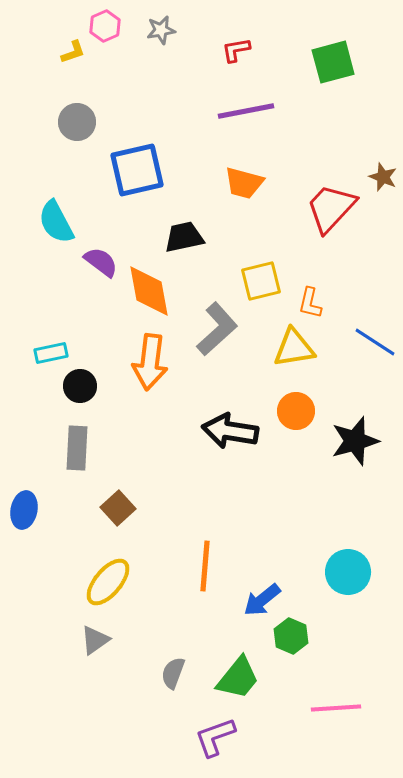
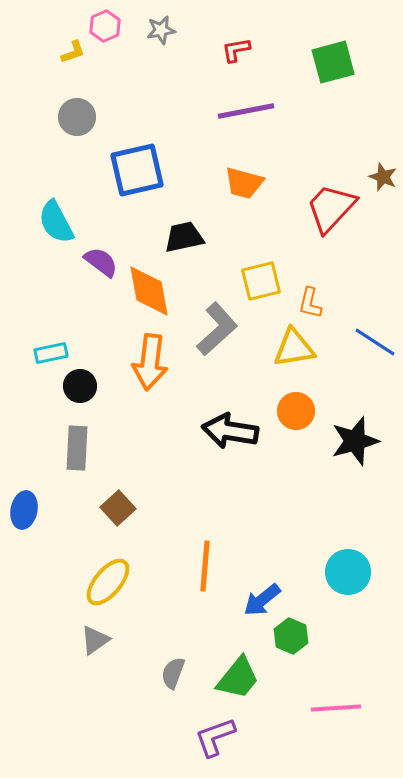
gray circle: moved 5 px up
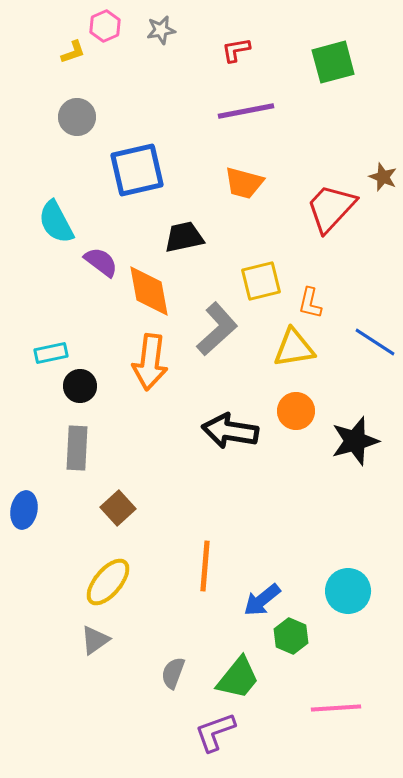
cyan circle: moved 19 px down
purple L-shape: moved 5 px up
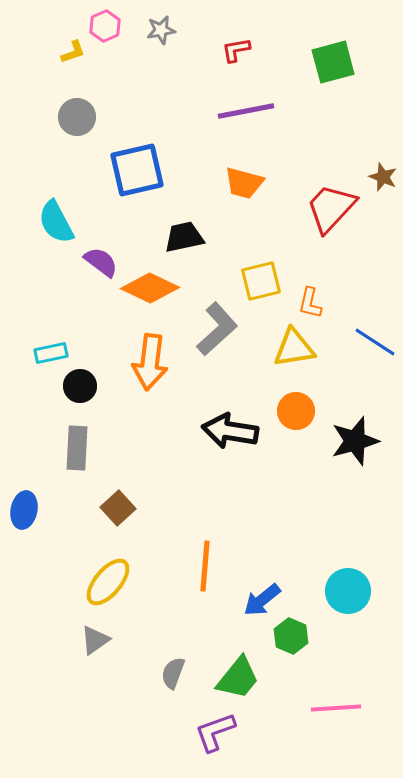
orange diamond: moved 1 px right, 3 px up; rotated 54 degrees counterclockwise
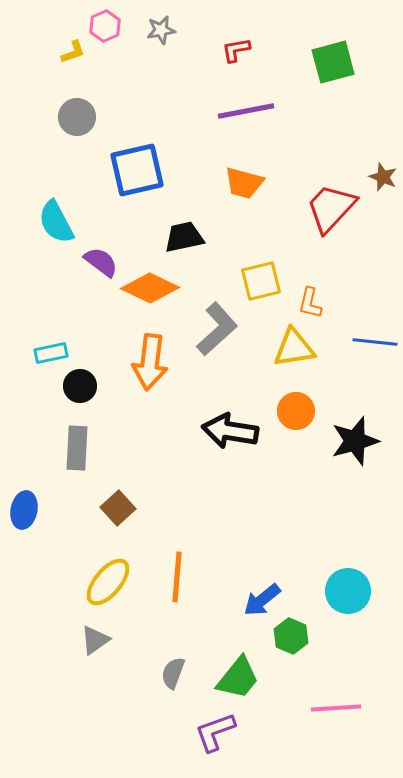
blue line: rotated 27 degrees counterclockwise
orange line: moved 28 px left, 11 px down
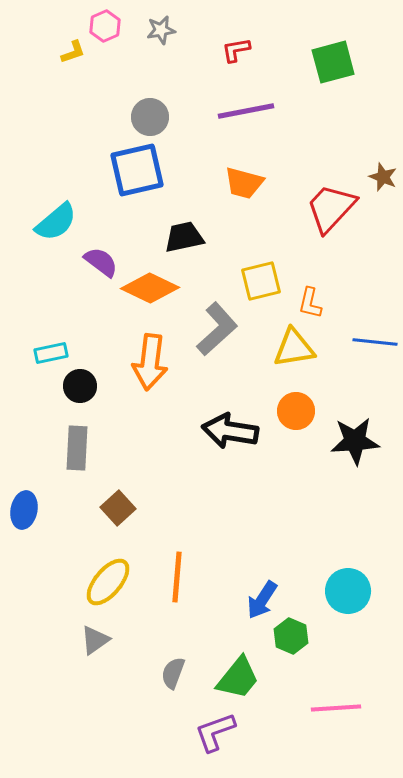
gray circle: moved 73 px right
cyan semicircle: rotated 102 degrees counterclockwise
black star: rotated 12 degrees clockwise
blue arrow: rotated 18 degrees counterclockwise
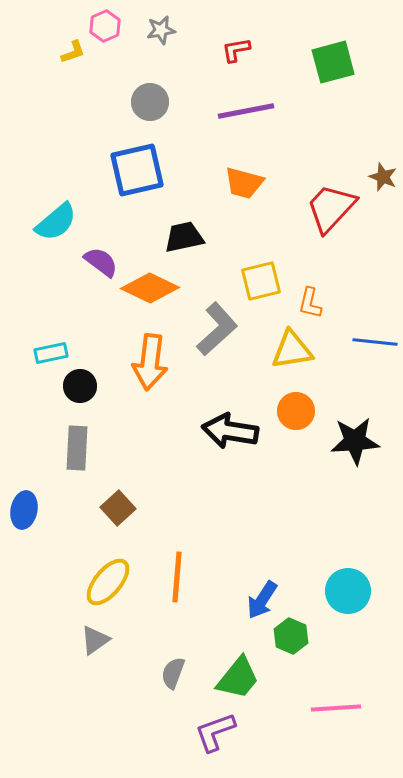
gray circle: moved 15 px up
yellow triangle: moved 2 px left, 2 px down
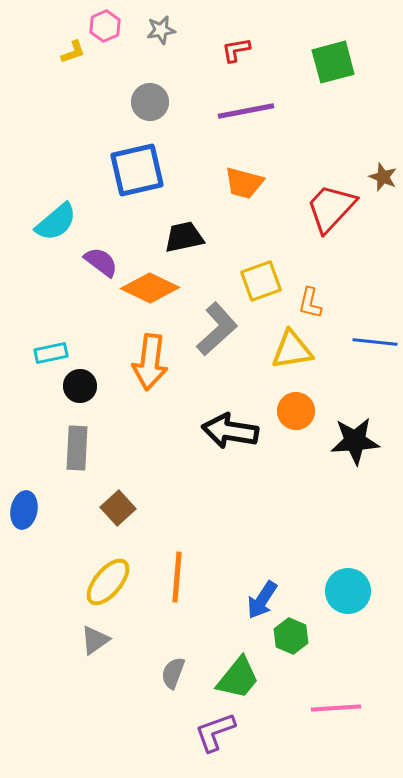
yellow square: rotated 6 degrees counterclockwise
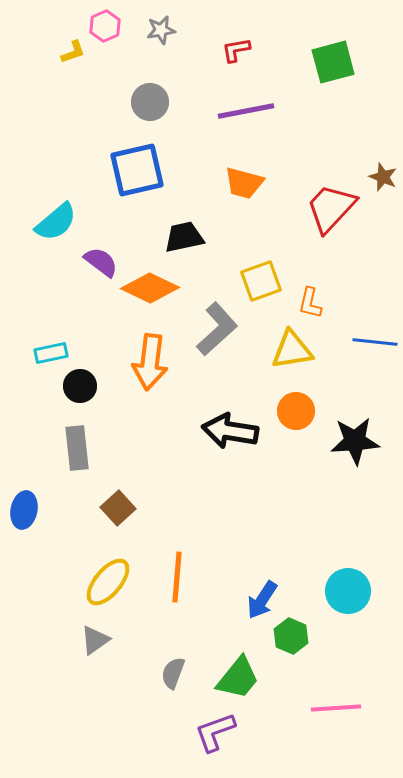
gray rectangle: rotated 9 degrees counterclockwise
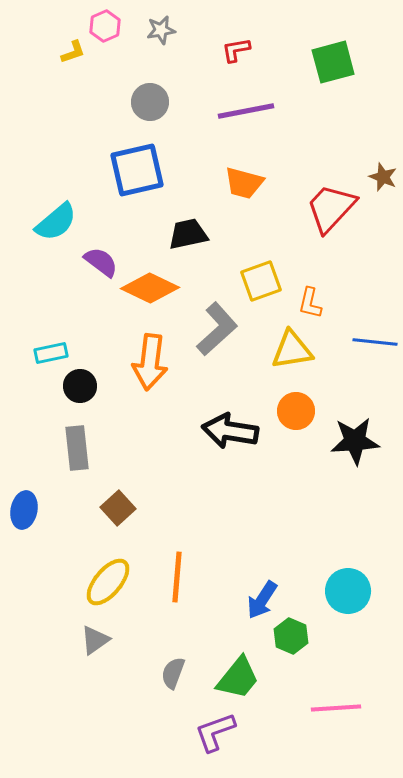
black trapezoid: moved 4 px right, 3 px up
